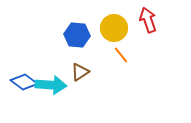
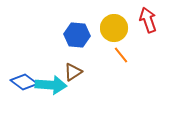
brown triangle: moved 7 px left
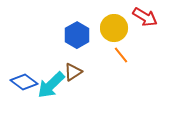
red arrow: moved 3 px left, 3 px up; rotated 140 degrees clockwise
blue hexagon: rotated 25 degrees clockwise
cyan arrow: rotated 132 degrees clockwise
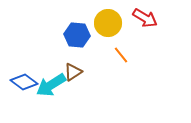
red arrow: moved 1 px down
yellow circle: moved 6 px left, 5 px up
blue hexagon: rotated 25 degrees counterclockwise
cyan arrow: rotated 12 degrees clockwise
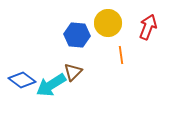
red arrow: moved 3 px right, 9 px down; rotated 100 degrees counterclockwise
orange line: rotated 30 degrees clockwise
brown triangle: rotated 12 degrees counterclockwise
blue diamond: moved 2 px left, 2 px up
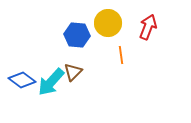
cyan arrow: moved 3 px up; rotated 16 degrees counterclockwise
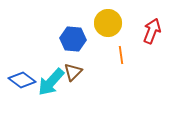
red arrow: moved 4 px right, 4 px down
blue hexagon: moved 4 px left, 4 px down
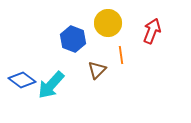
blue hexagon: rotated 15 degrees clockwise
brown triangle: moved 24 px right, 2 px up
cyan arrow: moved 3 px down
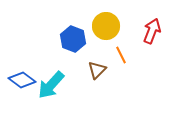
yellow circle: moved 2 px left, 3 px down
orange line: rotated 18 degrees counterclockwise
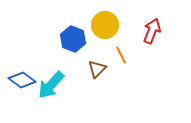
yellow circle: moved 1 px left, 1 px up
brown triangle: moved 1 px up
